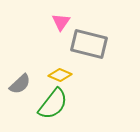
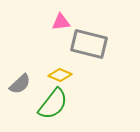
pink triangle: rotated 48 degrees clockwise
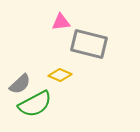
green semicircle: moved 18 px left; rotated 24 degrees clockwise
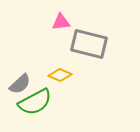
green semicircle: moved 2 px up
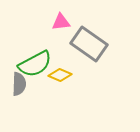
gray rectangle: rotated 21 degrees clockwise
gray semicircle: moved 1 px left; rotated 45 degrees counterclockwise
green semicircle: moved 38 px up
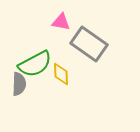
pink triangle: rotated 18 degrees clockwise
yellow diamond: moved 1 px right, 1 px up; rotated 65 degrees clockwise
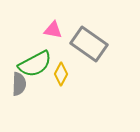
pink triangle: moved 8 px left, 8 px down
yellow diamond: rotated 30 degrees clockwise
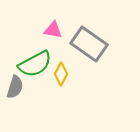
gray semicircle: moved 4 px left, 3 px down; rotated 15 degrees clockwise
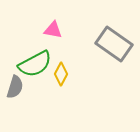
gray rectangle: moved 25 px right
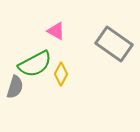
pink triangle: moved 3 px right, 1 px down; rotated 18 degrees clockwise
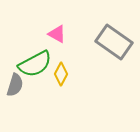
pink triangle: moved 1 px right, 3 px down
gray rectangle: moved 2 px up
gray semicircle: moved 2 px up
